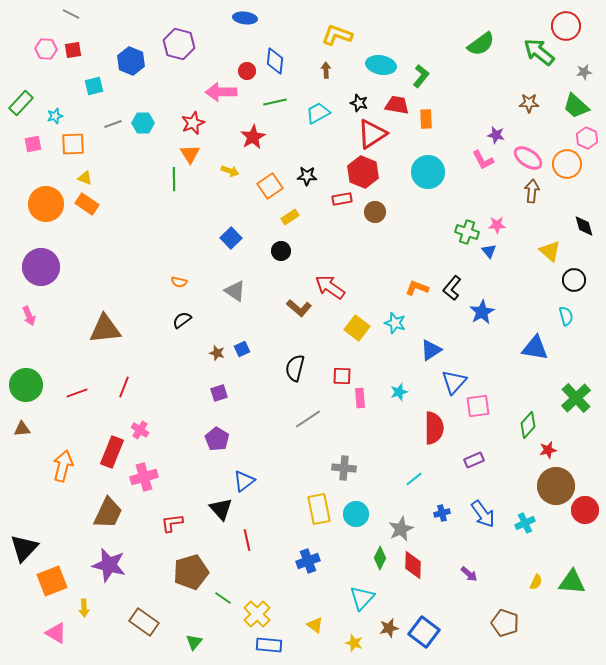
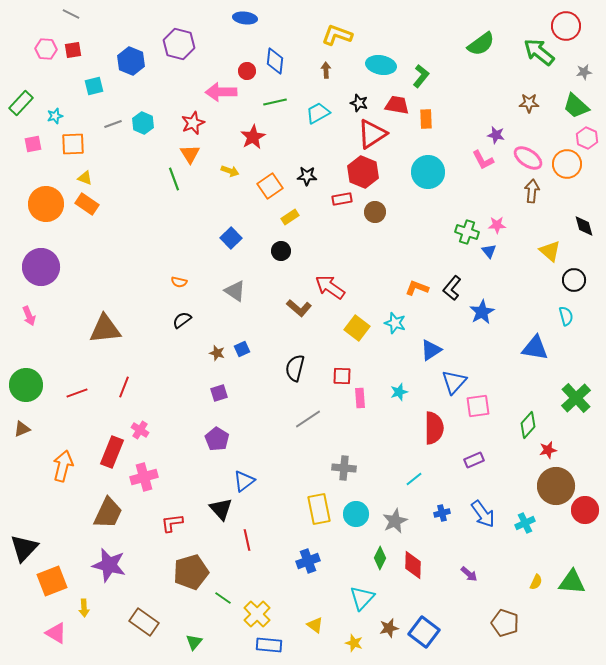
cyan hexagon at (143, 123): rotated 25 degrees clockwise
green line at (174, 179): rotated 20 degrees counterclockwise
brown triangle at (22, 429): rotated 18 degrees counterclockwise
gray star at (401, 529): moved 6 px left, 8 px up
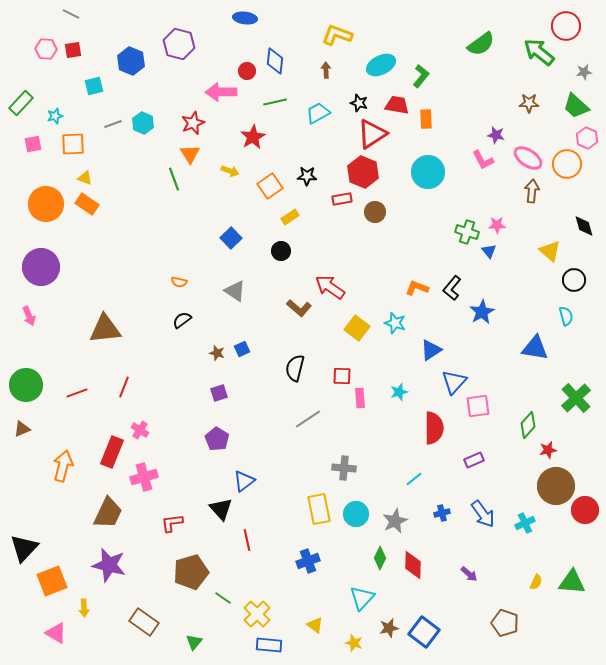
cyan ellipse at (381, 65): rotated 36 degrees counterclockwise
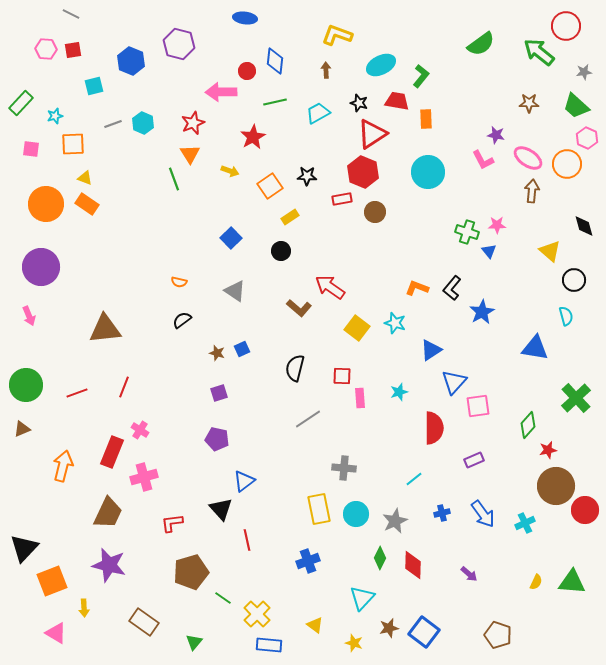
red trapezoid at (397, 105): moved 4 px up
pink square at (33, 144): moved 2 px left, 5 px down; rotated 18 degrees clockwise
purple pentagon at (217, 439): rotated 20 degrees counterclockwise
brown pentagon at (505, 623): moved 7 px left, 12 px down
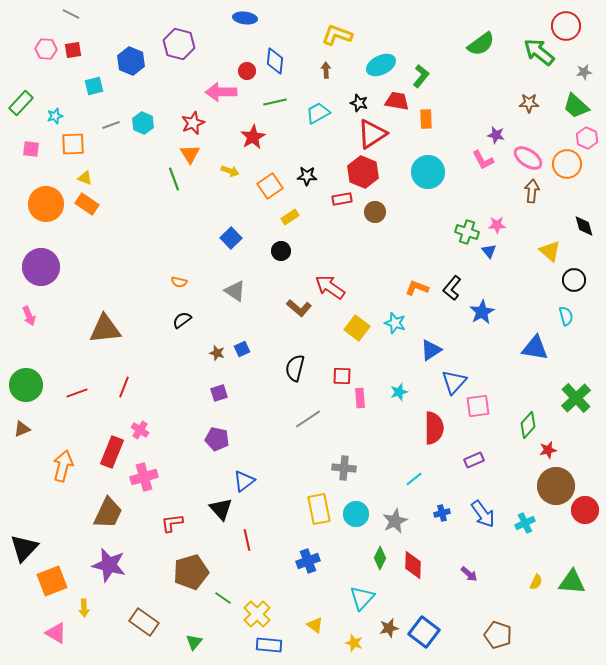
gray line at (113, 124): moved 2 px left, 1 px down
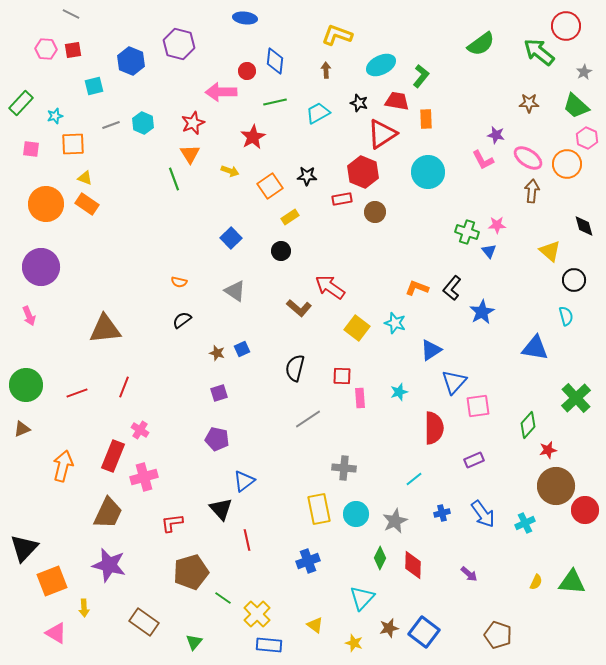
gray star at (584, 72): rotated 21 degrees counterclockwise
red triangle at (372, 134): moved 10 px right
red rectangle at (112, 452): moved 1 px right, 4 px down
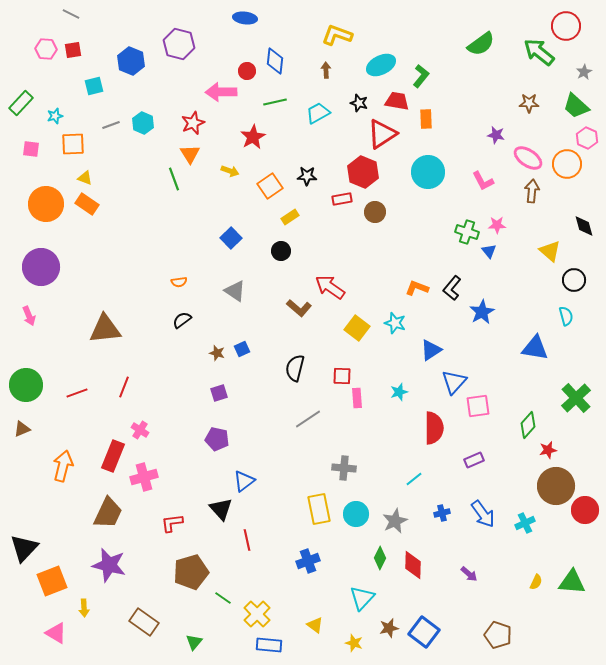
pink L-shape at (483, 160): moved 21 px down
orange semicircle at (179, 282): rotated 21 degrees counterclockwise
pink rectangle at (360, 398): moved 3 px left
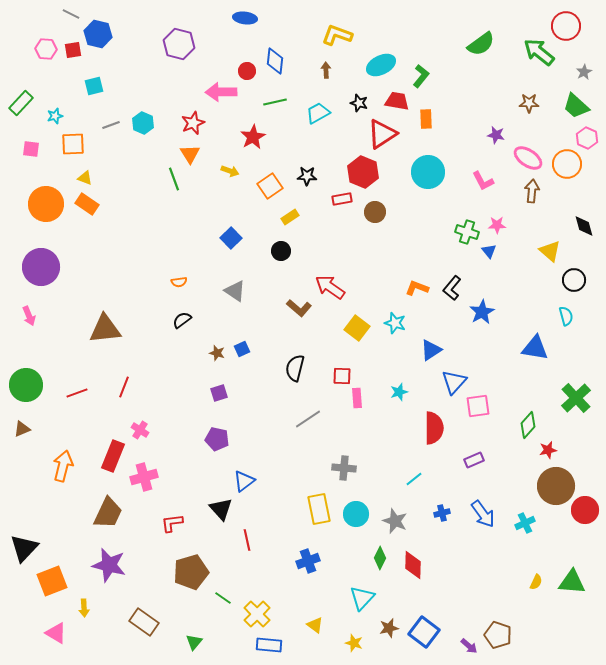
blue hexagon at (131, 61): moved 33 px left, 27 px up; rotated 8 degrees counterclockwise
gray star at (395, 521): rotated 25 degrees counterclockwise
purple arrow at (469, 574): moved 72 px down
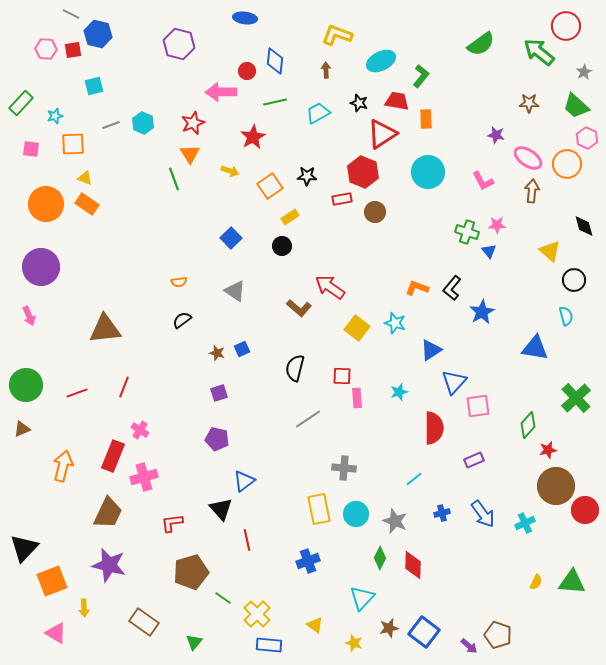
cyan ellipse at (381, 65): moved 4 px up
black circle at (281, 251): moved 1 px right, 5 px up
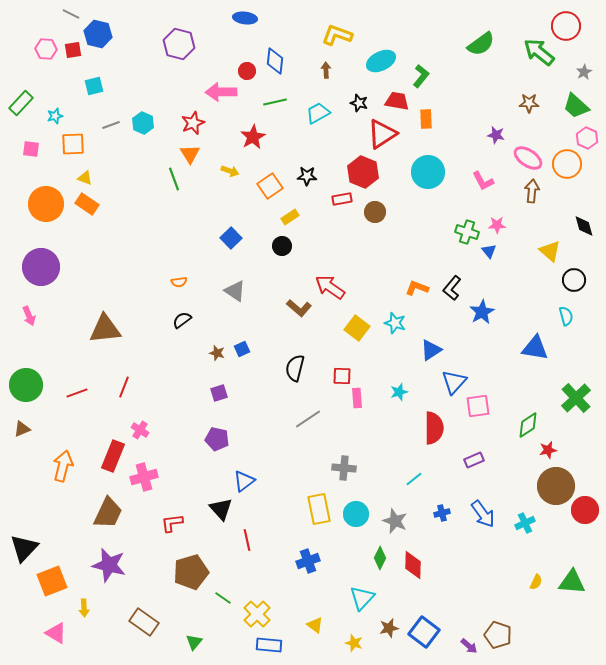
green diamond at (528, 425): rotated 16 degrees clockwise
